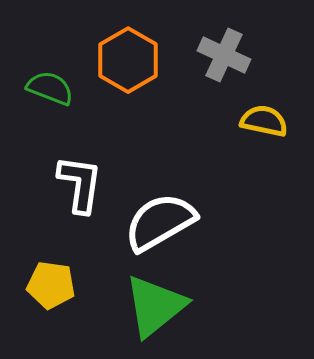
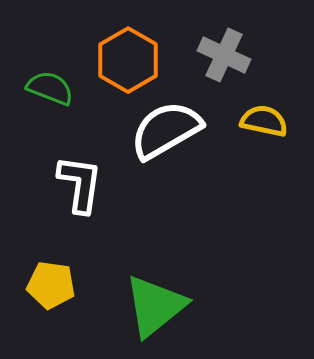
white semicircle: moved 6 px right, 92 px up
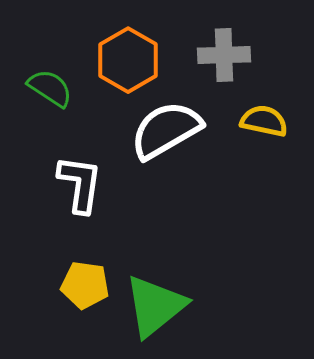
gray cross: rotated 27 degrees counterclockwise
green semicircle: rotated 12 degrees clockwise
yellow pentagon: moved 34 px right
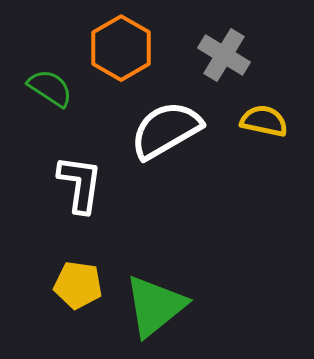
gray cross: rotated 33 degrees clockwise
orange hexagon: moved 7 px left, 12 px up
yellow pentagon: moved 7 px left
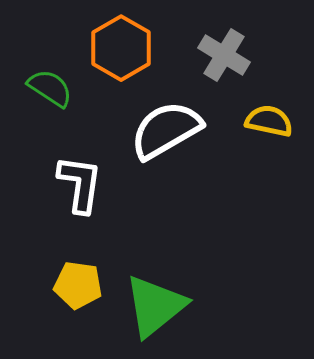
yellow semicircle: moved 5 px right
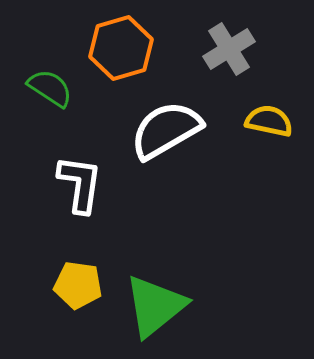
orange hexagon: rotated 14 degrees clockwise
gray cross: moved 5 px right, 6 px up; rotated 27 degrees clockwise
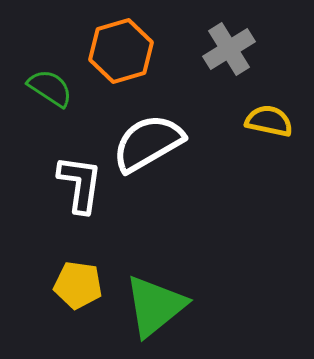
orange hexagon: moved 3 px down
white semicircle: moved 18 px left, 13 px down
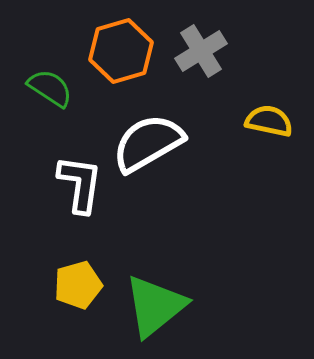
gray cross: moved 28 px left, 2 px down
yellow pentagon: rotated 24 degrees counterclockwise
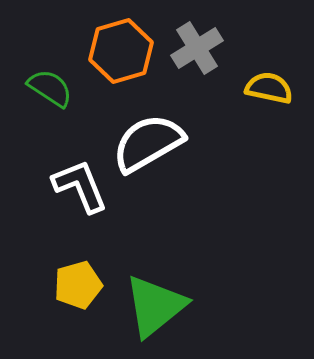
gray cross: moved 4 px left, 3 px up
yellow semicircle: moved 33 px up
white L-shape: moved 2 px down; rotated 30 degrees counterclockwise
